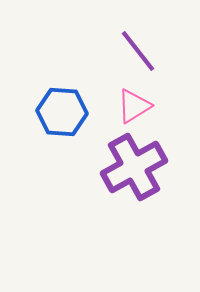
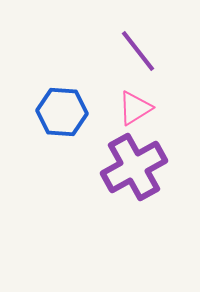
pink triangle: moved 1 px right, 2 px down
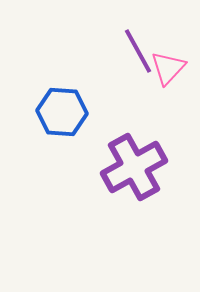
purple line: rotated 9 degrees clockwise
pink triangle: moved 33 px right, 40 px up; rotated 15 degrees counterclockwise
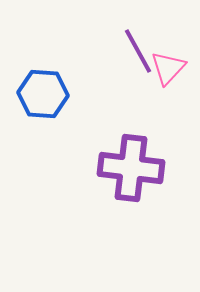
blue hexagon: moved 19 px left, 18 px up
purple cross: moved 3 px left, 1 px down; rotated 36 degrees clockwise
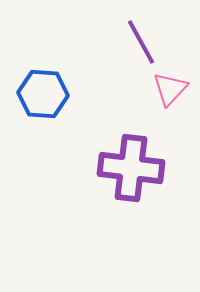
purple line: moved 3 px right, 9 px up
pink triangle: moved 2 px right, 21 px down
